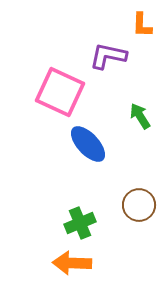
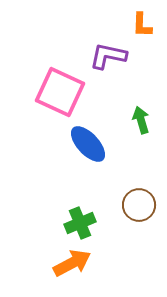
green arrow: moved 1 px right, 4 px down; rotated 16 degrees clockwise
orange arrow: rotated 150 degrees clockwise
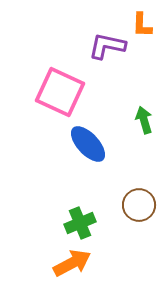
purple L-shape: moved 1 px left, 10 px up
green arrow: moved 3 px right
